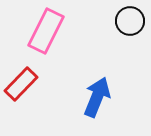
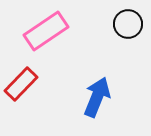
black circle: moved 2 px left, 3 px down
pink rectangle: rotated 30 degrees clockwise
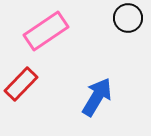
black circle: moved 6 px up
blue arrow: rotated 9 degrees clockwise
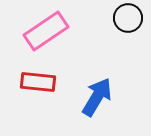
red rectangle: moved 17 px right, 2 px up; rotated 52 degrees clockwise
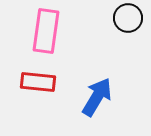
pink rectangle: rotated 48 degrees counterclockwise
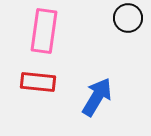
pink rectangle: moved 2 px left
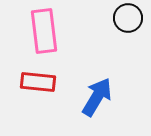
pink rectangle: rotated 15 degrees counterclockwise
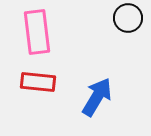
pink rectangle: moved 7 px left, 1 px down
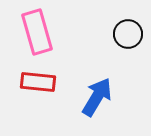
black circle: moved 16 px down
pink rectangle: rotated 9 degrees counterclockwise
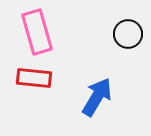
red rectangle: moved 4 px left, 4 px up
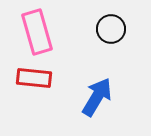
black circle: moved 17 px left, 5 px up
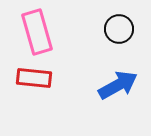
black circle: moved 8 px right
blue arrow: moved 21 px right, 12 px up; rotated 30 degrees clockwise
